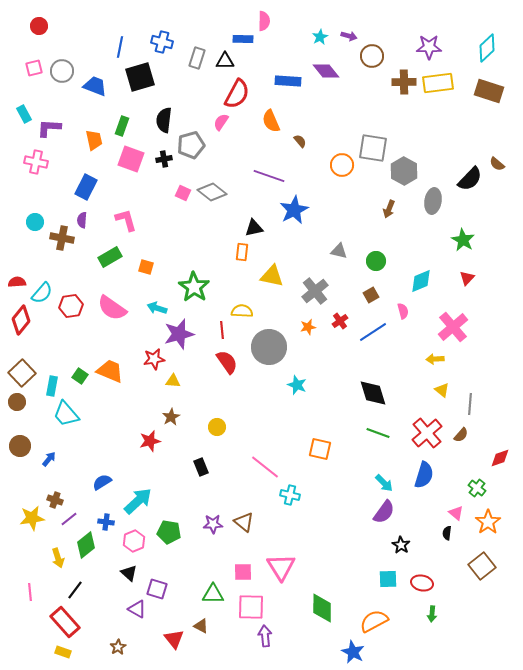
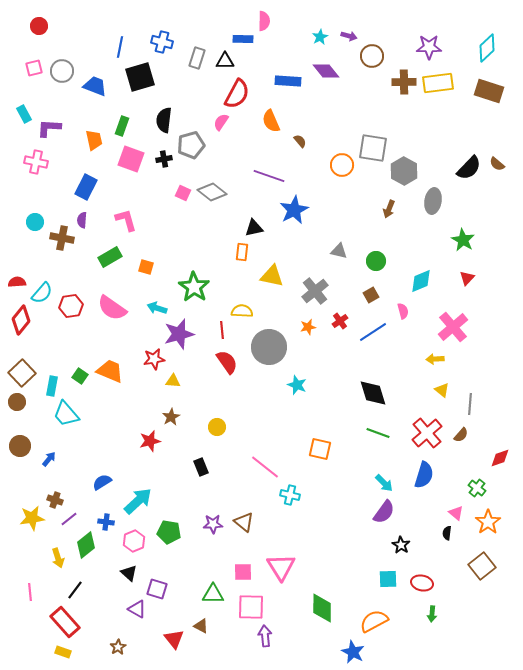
black semicircle at (470, 179): moved 1 px left, 11 px up
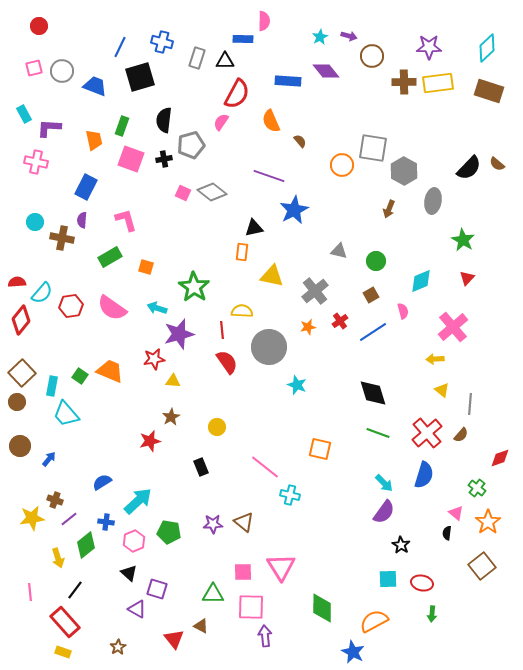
blue line at (120, 47): rotated 15 degrees clockwise
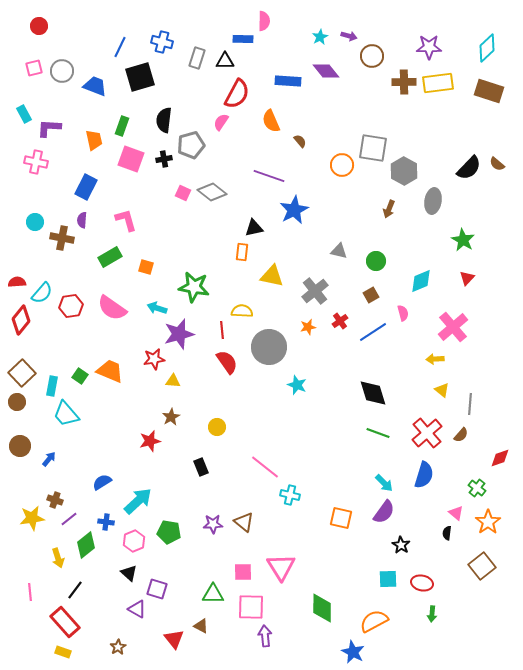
green star at (194, 287): rotated 24 degrees counterclockwise
pink semicircle at (403, 311): moved 2 px down
orange square at (320, 449): moved 21 px right, 69 px down
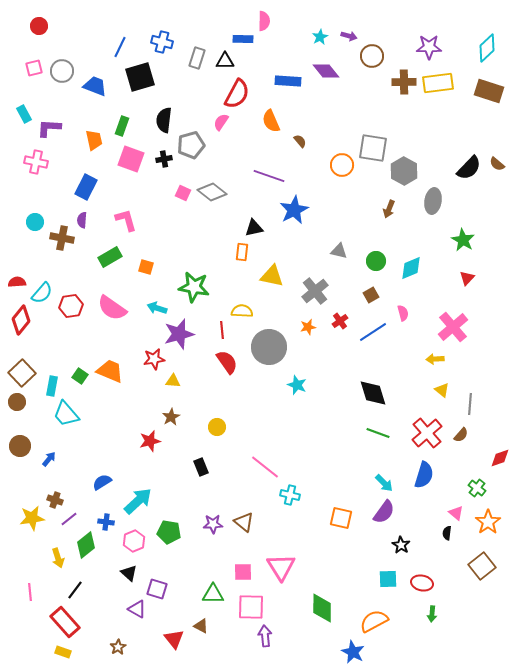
cyan diamond at (421, 281): moved 10 px left, 13 px up
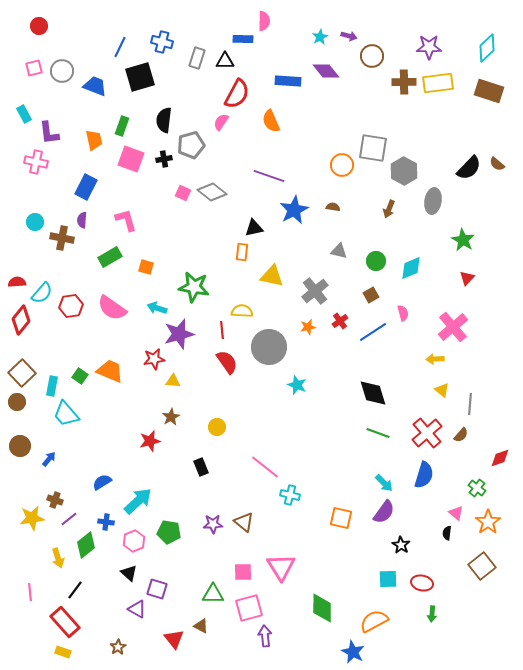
purple L-shape at (49, 128): moved 5 px down; rotated 100 degrees counterclockwise
brown semicircle at (300, 141): moved 33 px right, 66 px down; rotated 40 degrees counterclockwise
pink square at (251, 607): moved 2 px left, 1 px down; rotated 16 degrees counterclockwise
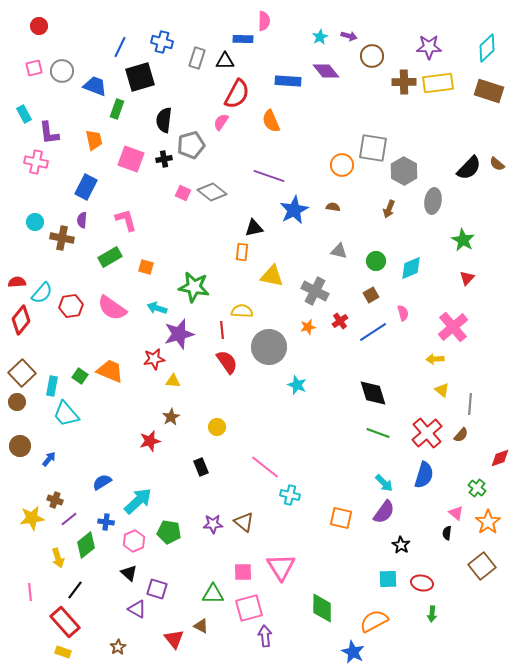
green rectangle at (122, 126): moved 5 px left, 17 px up
gray cross at (315, 291): rotated 24 degrees counterclockwise
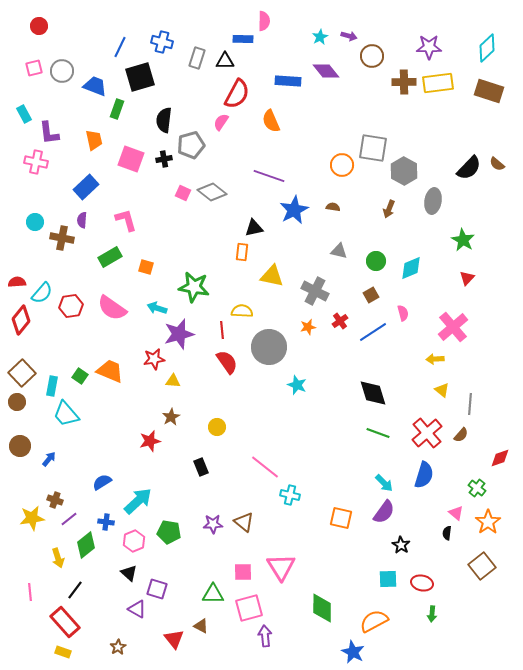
blue rectangle at (86, 187): rotated 20 degrees clockwise
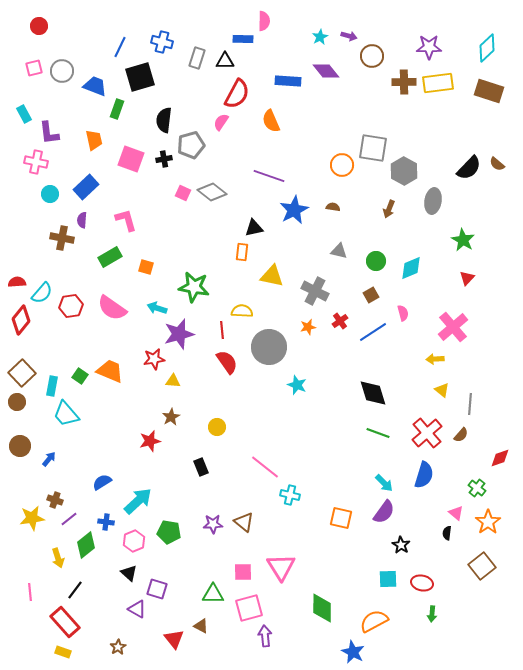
cyan circle at (35, 222): moved 15 px right, 28 px up
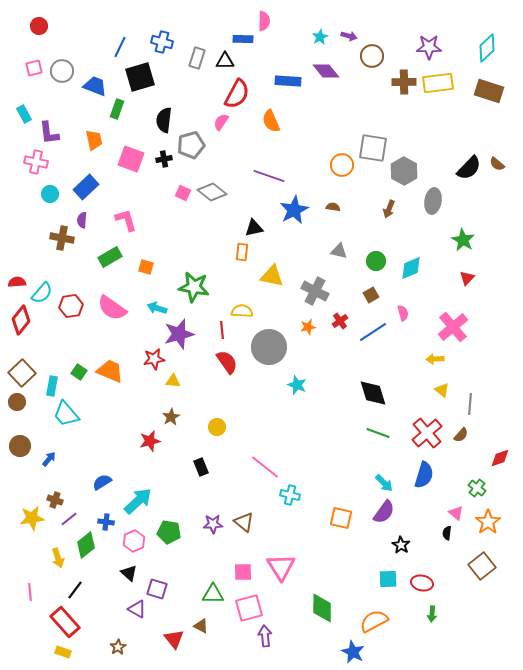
green square at (80, 376): moved 1 px left, 4 px up
